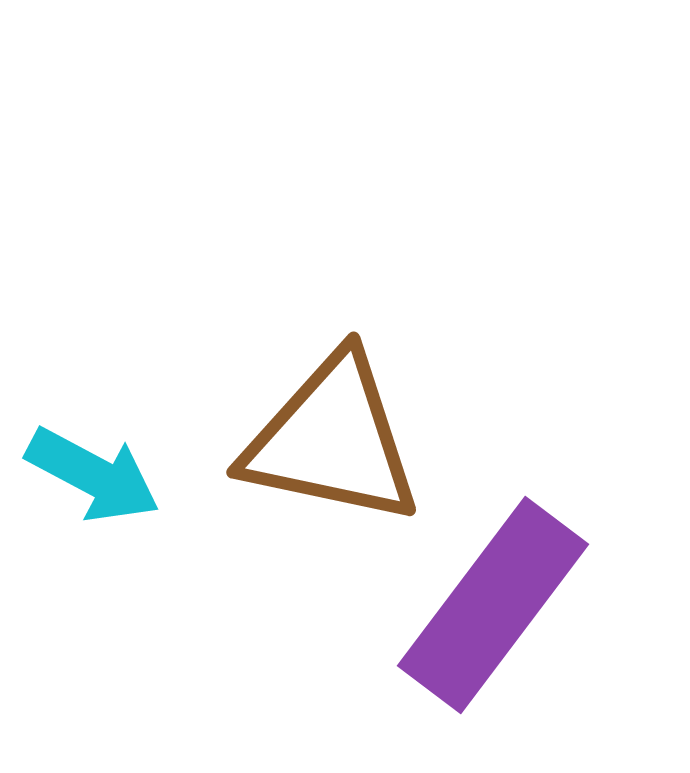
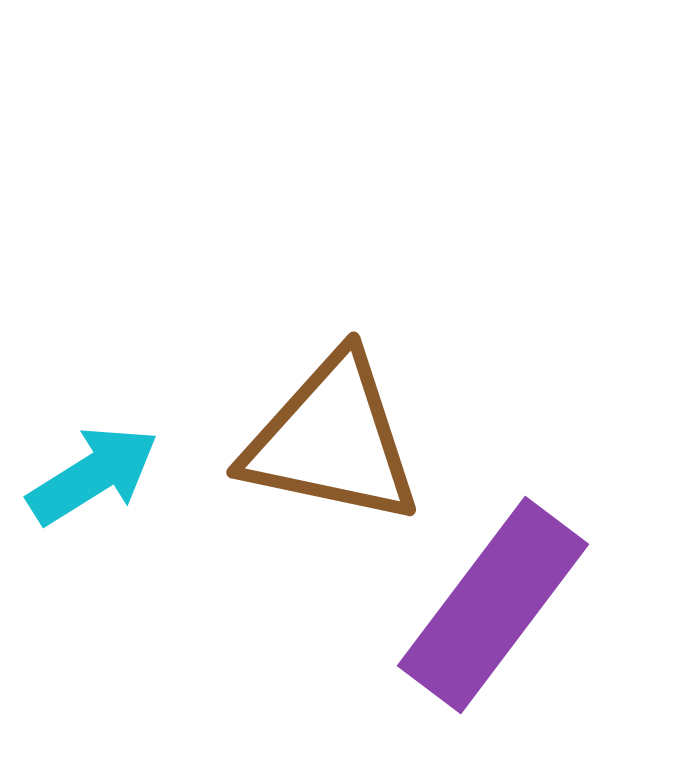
cyan arrow: rotated 60 degrees counterclockwise
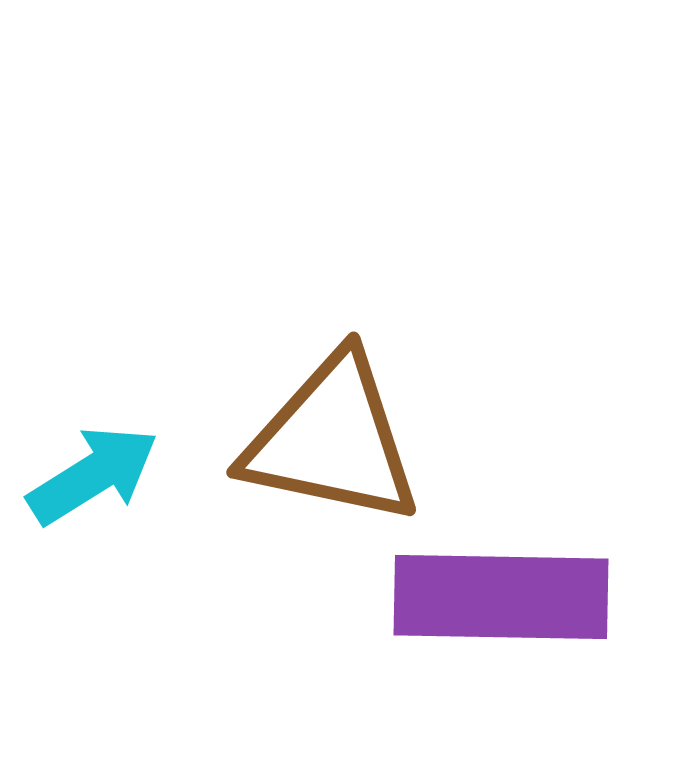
purple rectangle: moved 8 px right, 8 px up; rotated 54 degrees clockwise
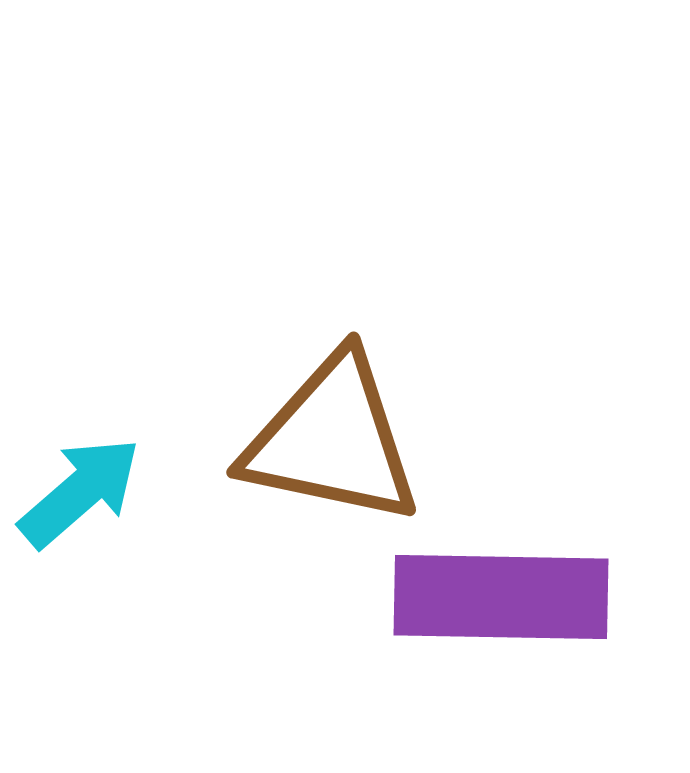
cyan arrow: moved 13 px left, 17 px down; rotated 9 degrees counterclockwise
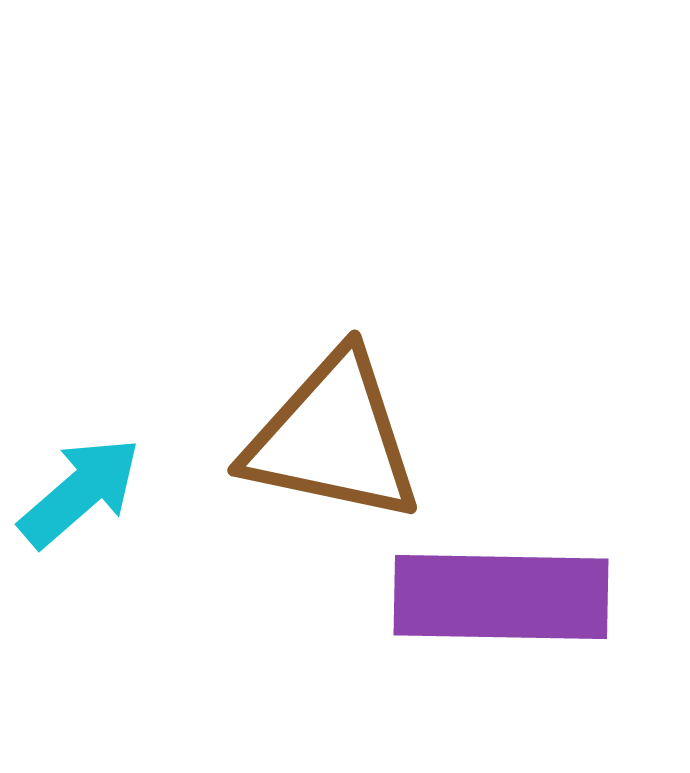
brown triangle: moved 1 px right, 2 px up
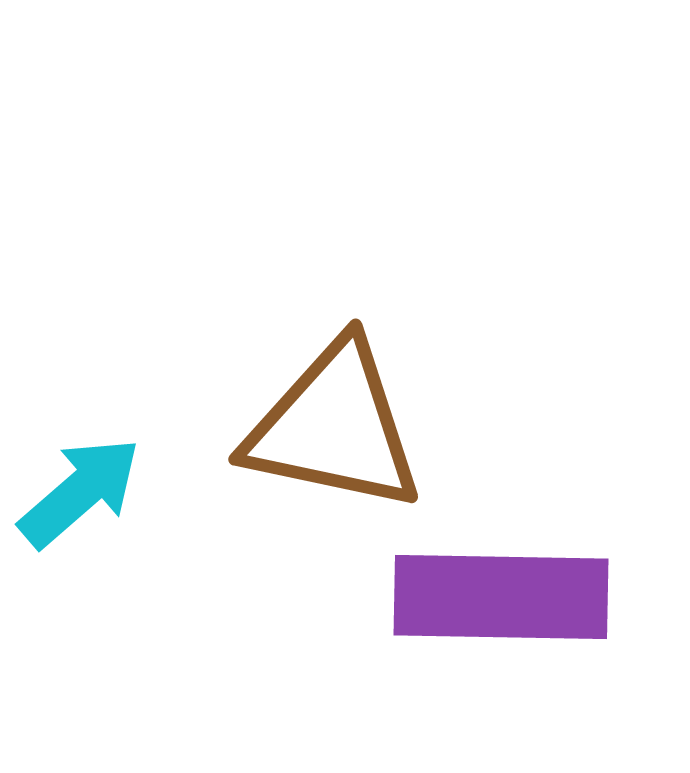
brown triangle: moved 1 px right, 11 px up
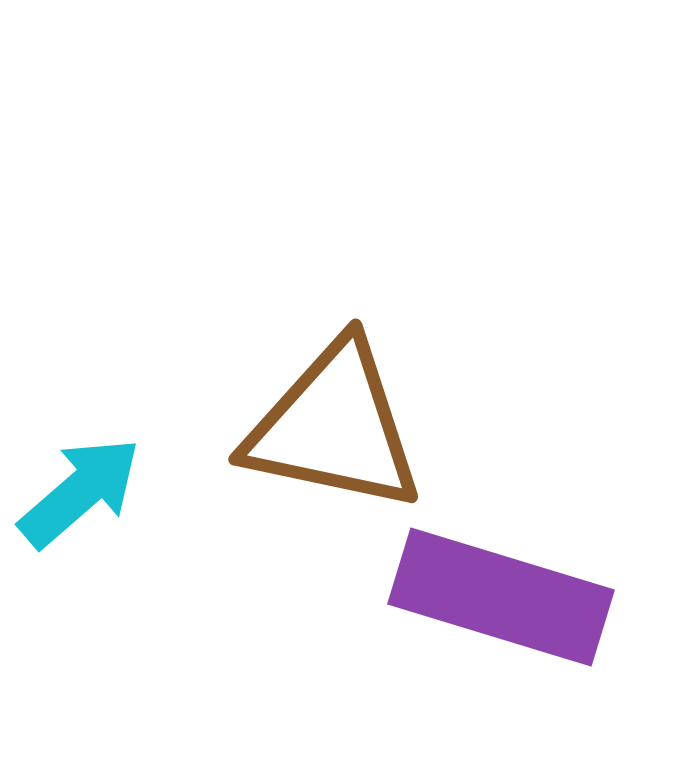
purple rectangle: rotated 16 degrees clockwise
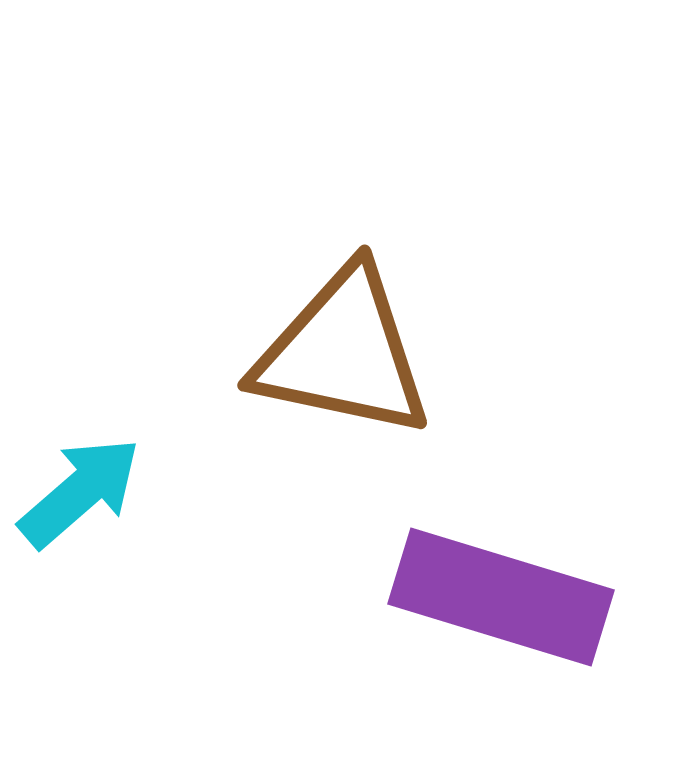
brown triangle: moved 9 px right, 74 px up
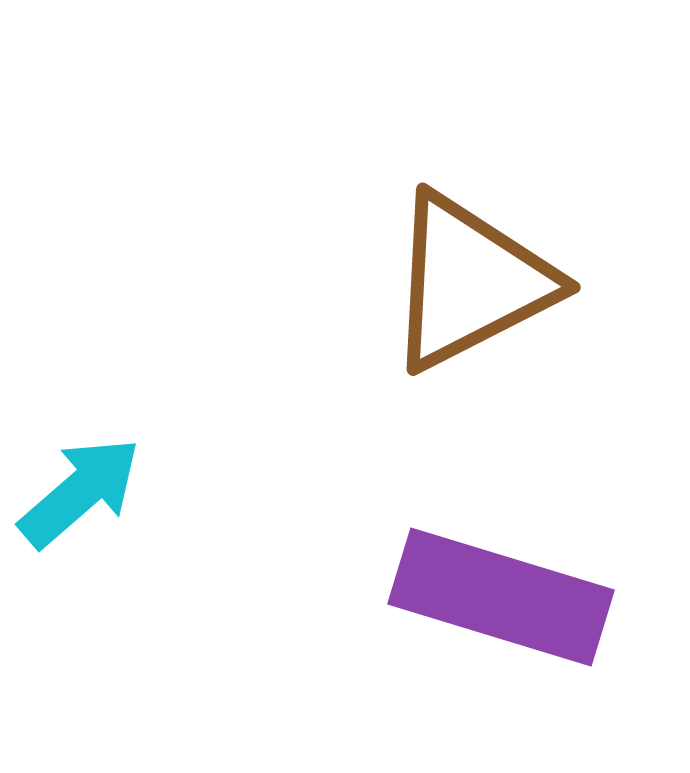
brown triangle: moved 127 px right, 71 px up; rotated 39 degrees counterclockwise
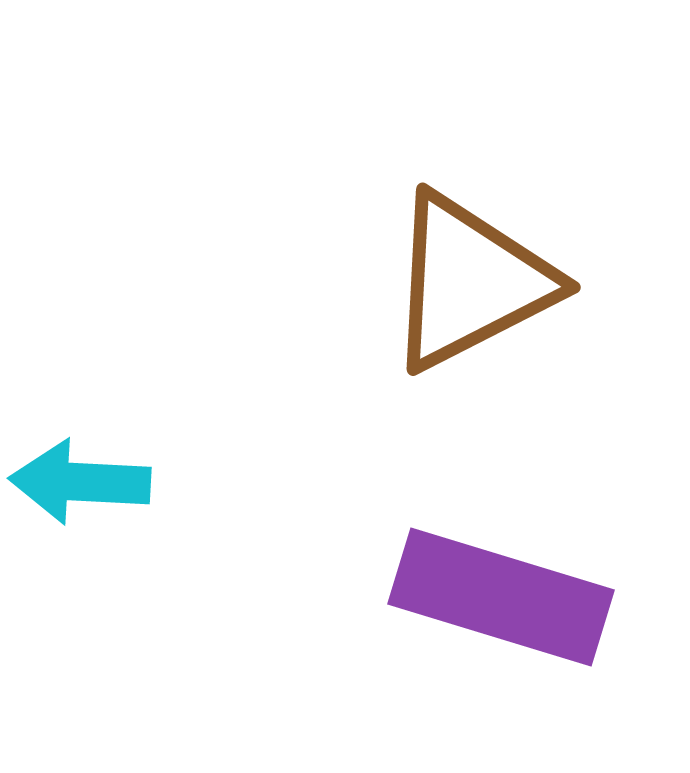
cyan arrow: moved 10 px up; rotated 136 degrees counterclockwise
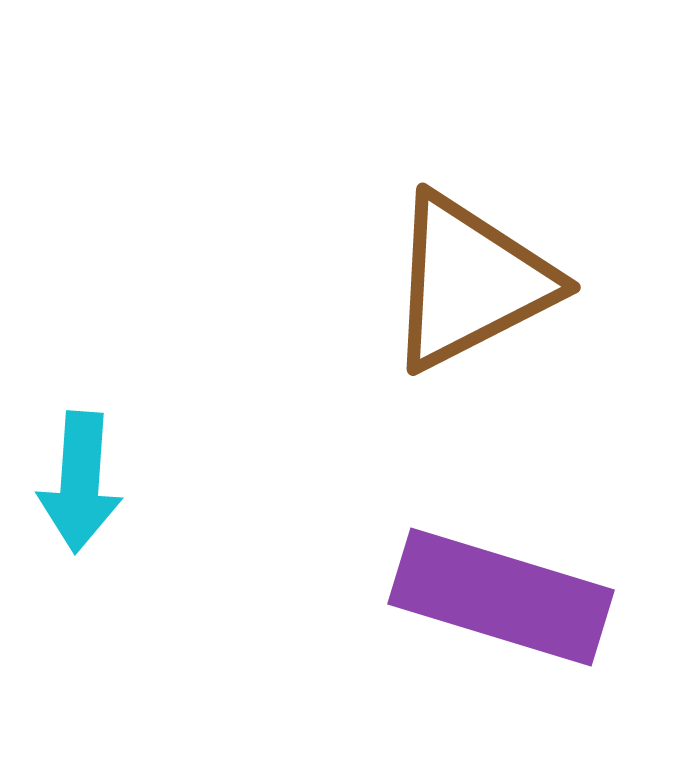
cyan arrow: rotated 89 degrees counterclockwise
